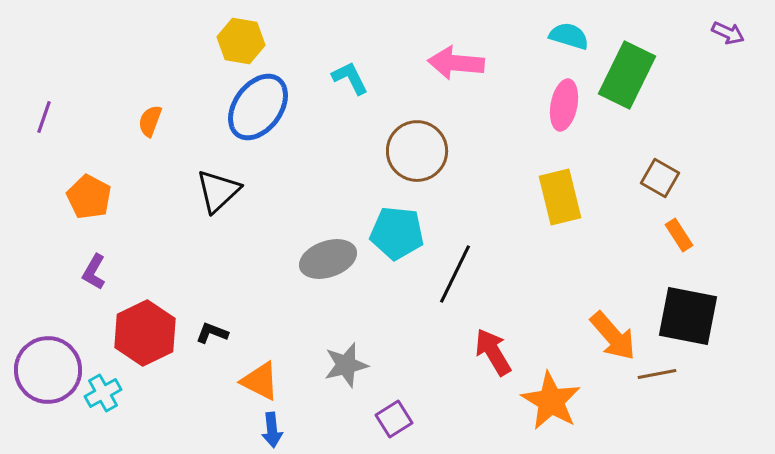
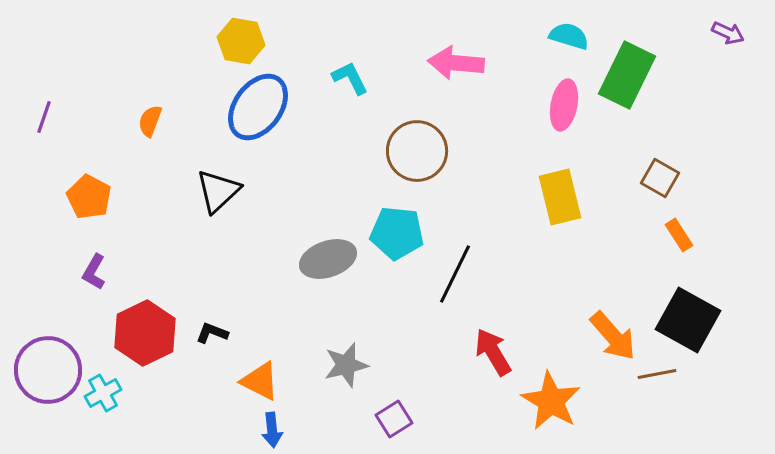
black square: moved 4 px down; rotated 18 degrees clockwise
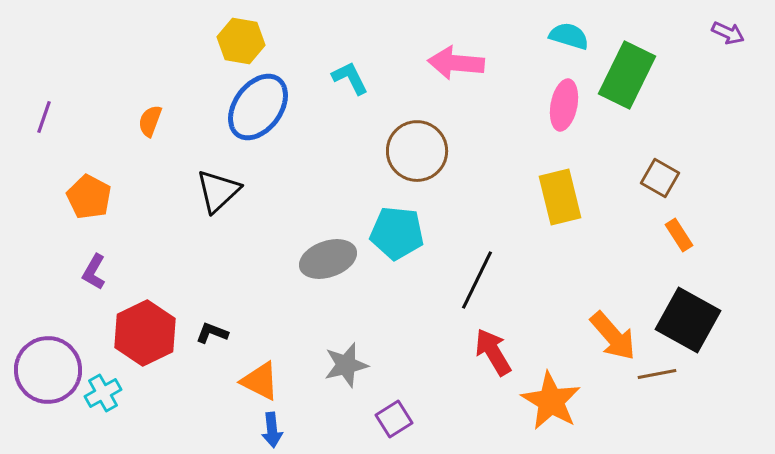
black line: moved 22 px right, 6 px down
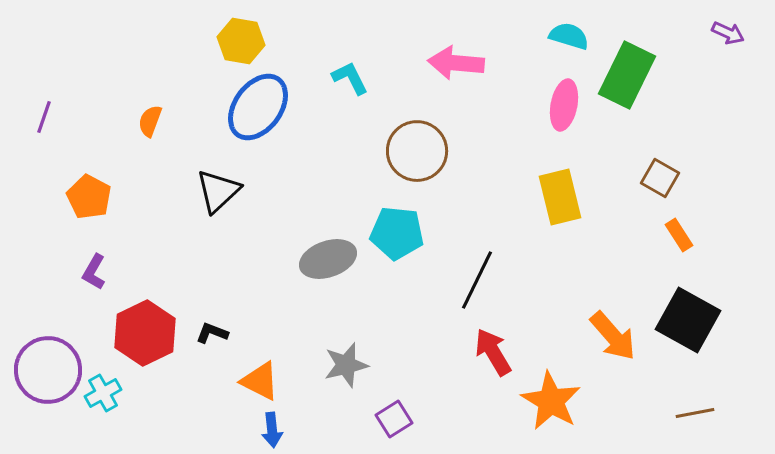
brown line: moved 38 px right, 39 px down
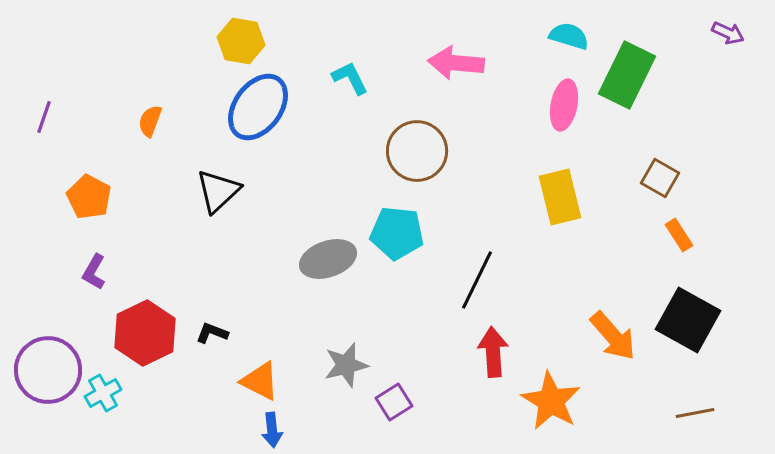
red arrow: rotated 27 degrees clockwise
purple square: moved 17 px up
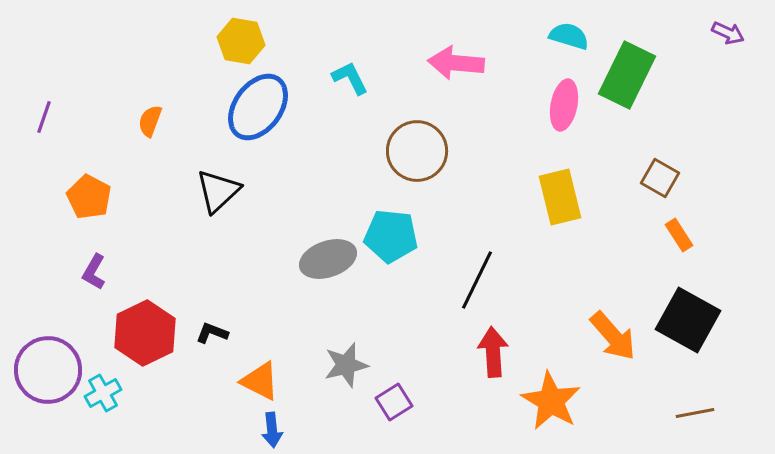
cyan pentagon: moved 6 px left, 3 px down
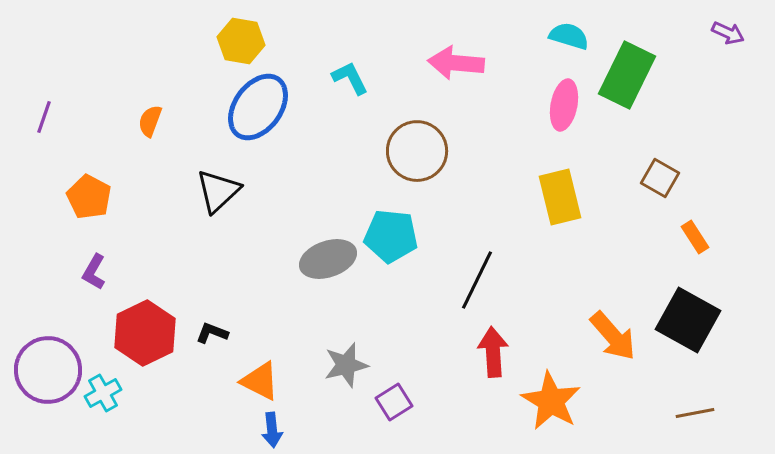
orange rectangle: moved 16 px right, 2 px down
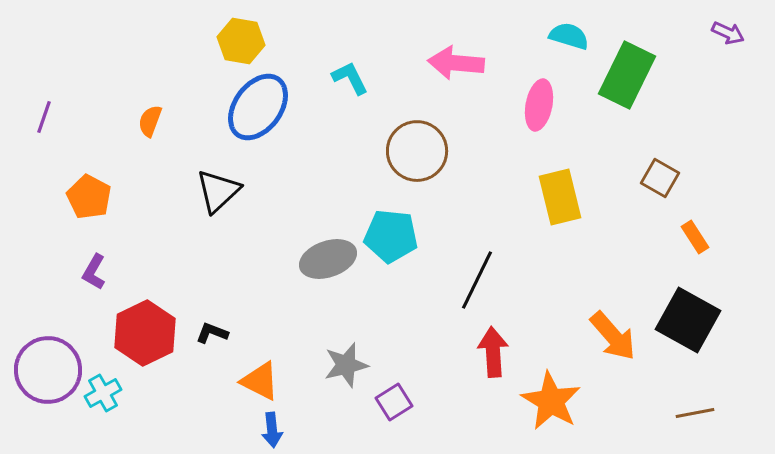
pink ellipse: moved 25 px left
